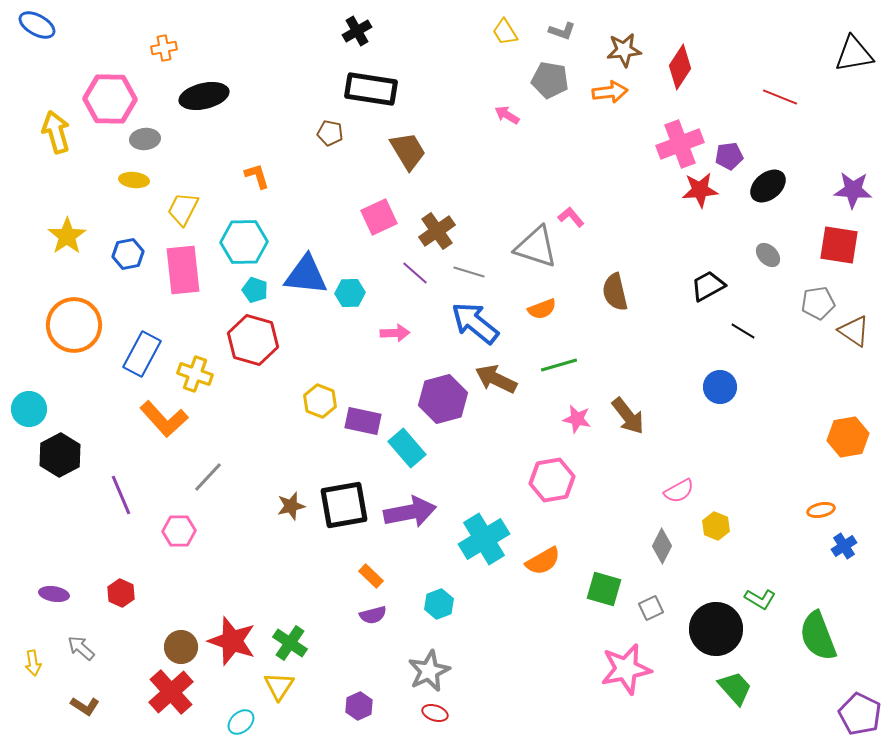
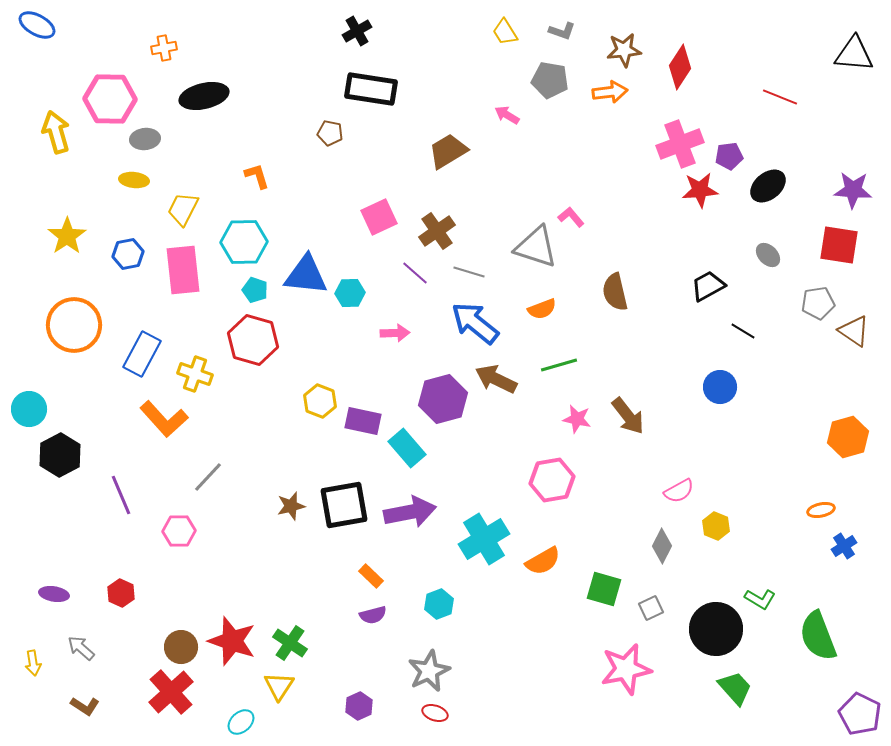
black triangle at (854, 54): rotated 15 degrees clockwise
brown trapezoid at (408, 151): moved 40 px right; rotated 90 degrees counterclockwise
orange hexagon at (848, 437): rotated 6 degrees counterclockwise
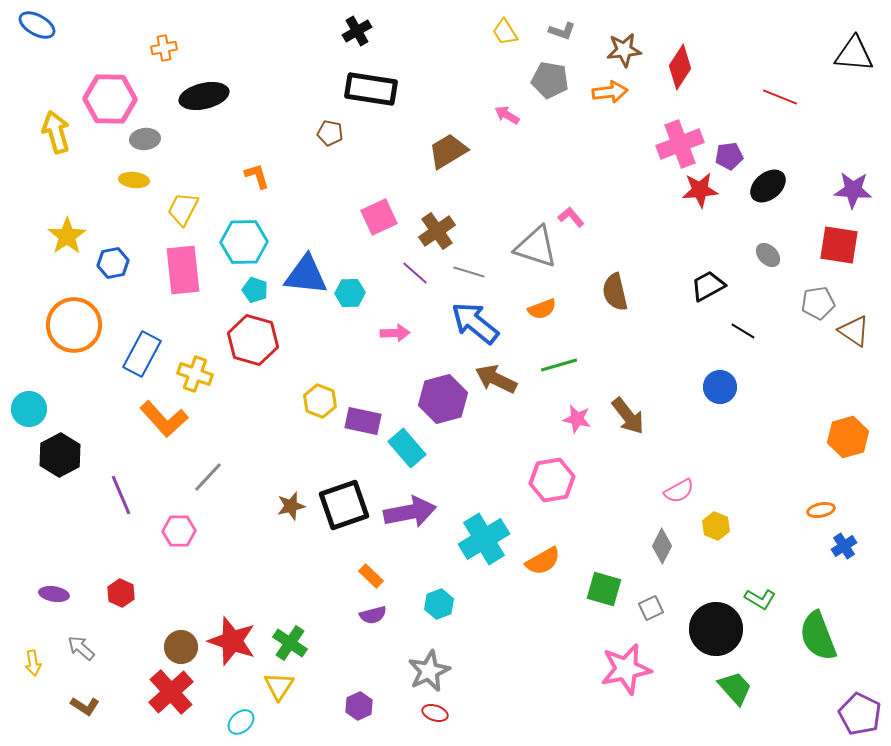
blue hexagon at (128, 254): moved 15 px left, 9 px down
black square at (344, 505): rotated 9 degrees counterclockwise
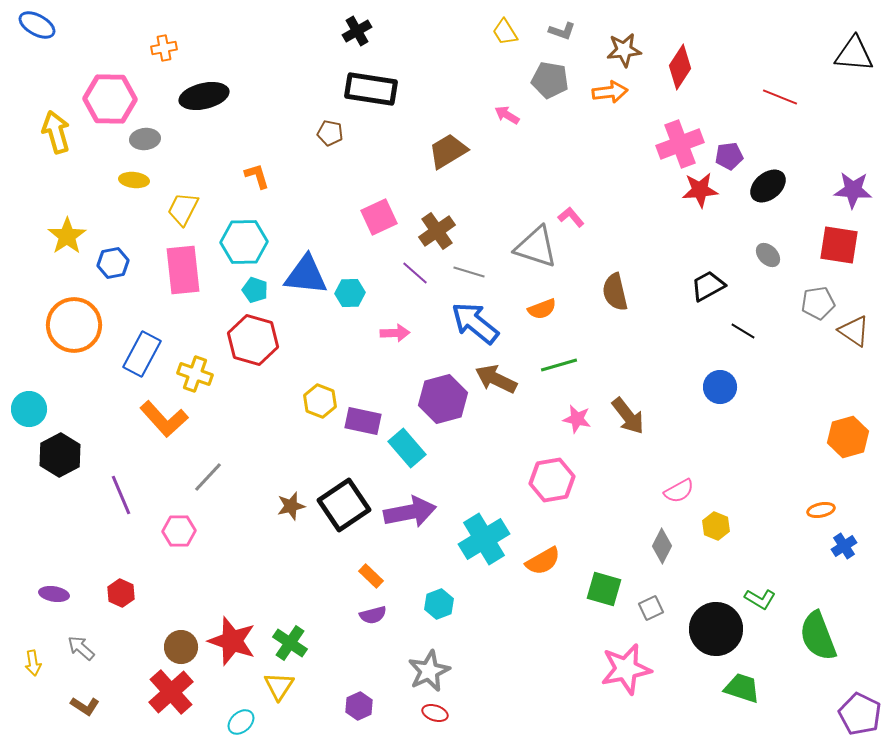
black square at (344, 505): rotated 15 degrees counterclockwise
green trapezoid at (735, 688): moved 7 px right; rotated 30 degrees counterclockwise
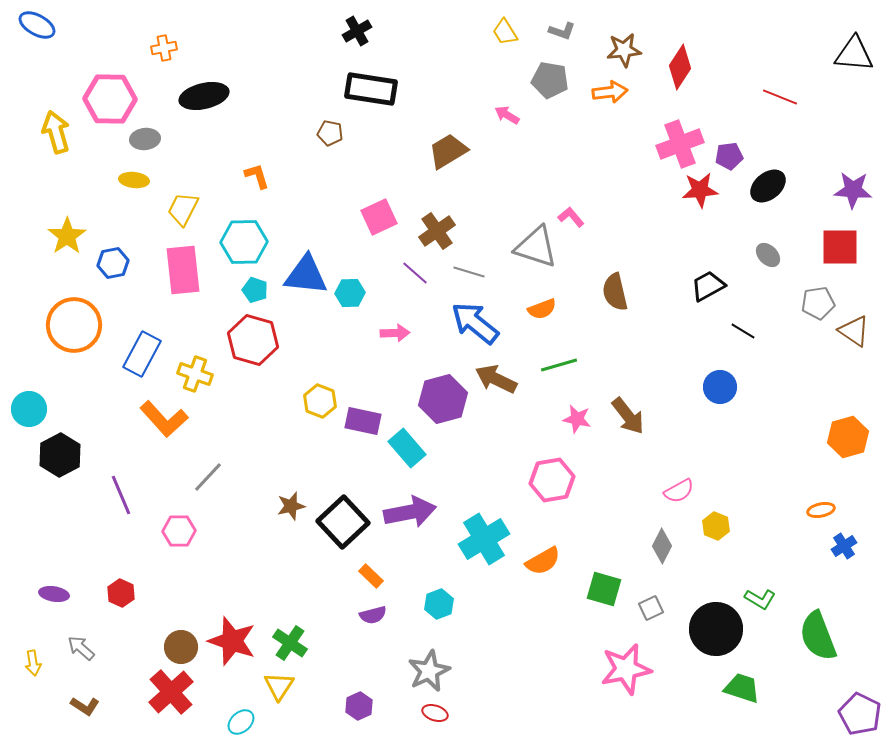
red square at (839, 245): moved 1 px right, 2 px down; rotated 9 degrees counterclockwise
black square at (344, 505): moved 1 px left, 17 px down; rotated 9 degrees counterclockwise
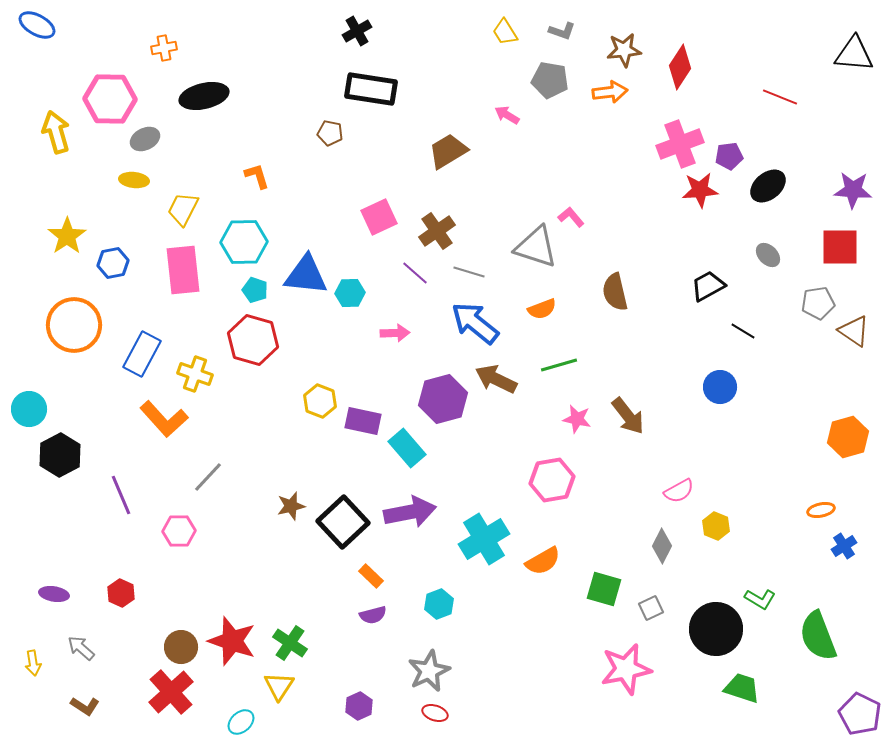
gray ellipse at (145, 139): rotated 20 degrees counterclockwise
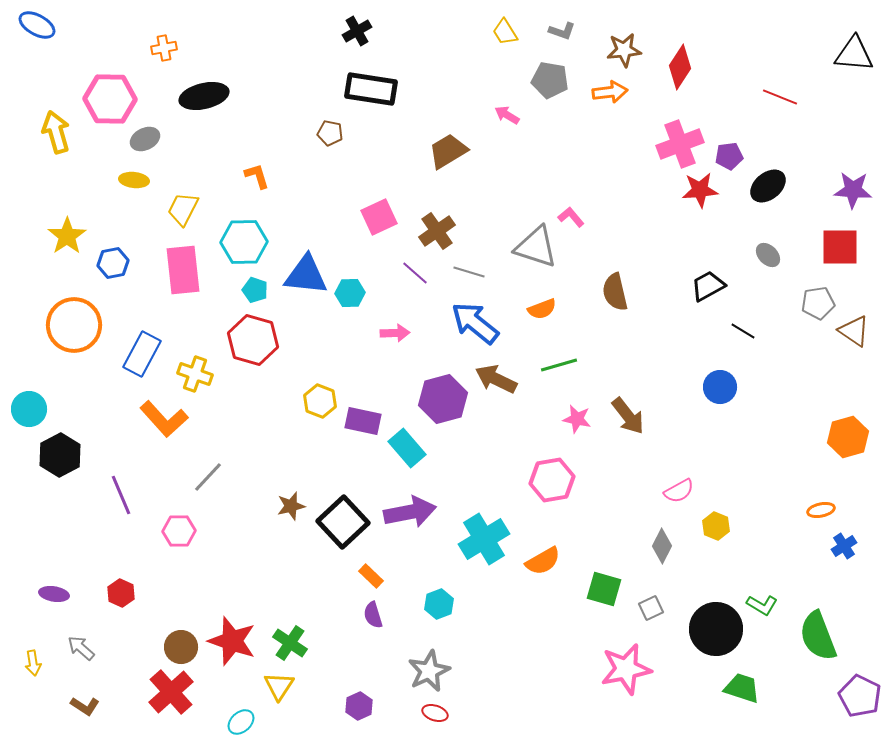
green L-shape at (760, 599): moved 2 px right, 6 px down
purple semicircle at (373, 615): rotated 88 degrees clockwise
purple pentagon at (860, 714): moved 18 px up
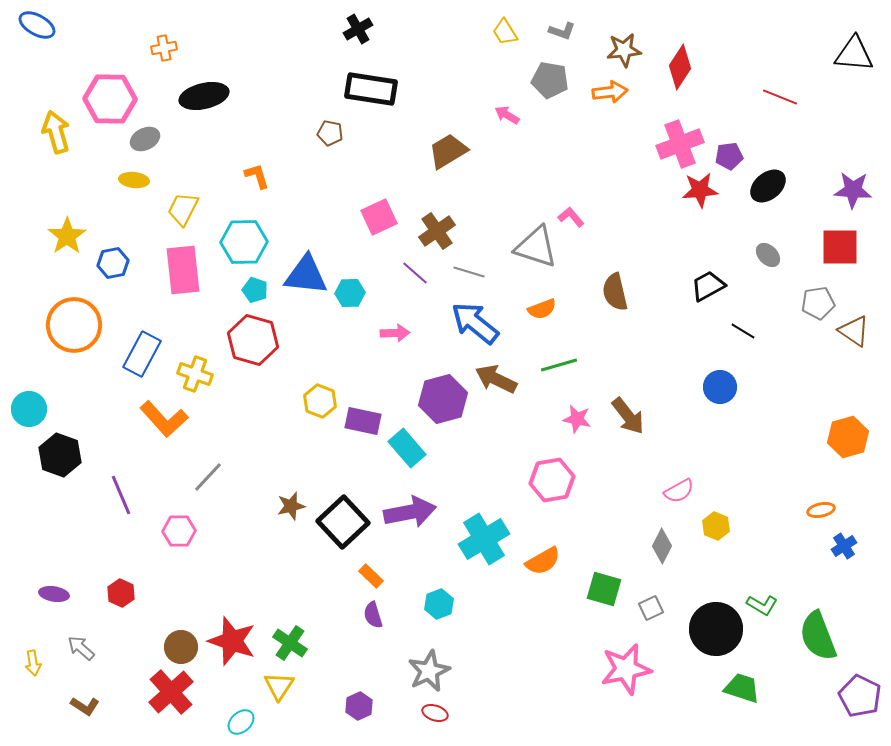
black cross at (357, 31): moved 1 px right, 2 px up
black hexagon at (60, 455): rotated 12 degrees counterclockwise
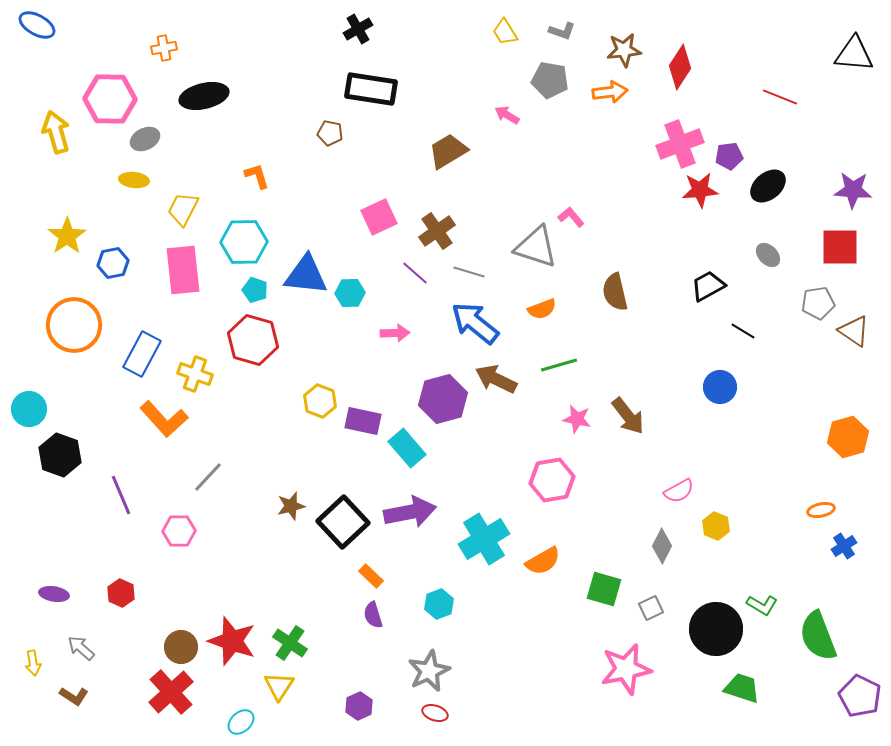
brown L-shape at (85, 706): moved 11 px left, 10 px up
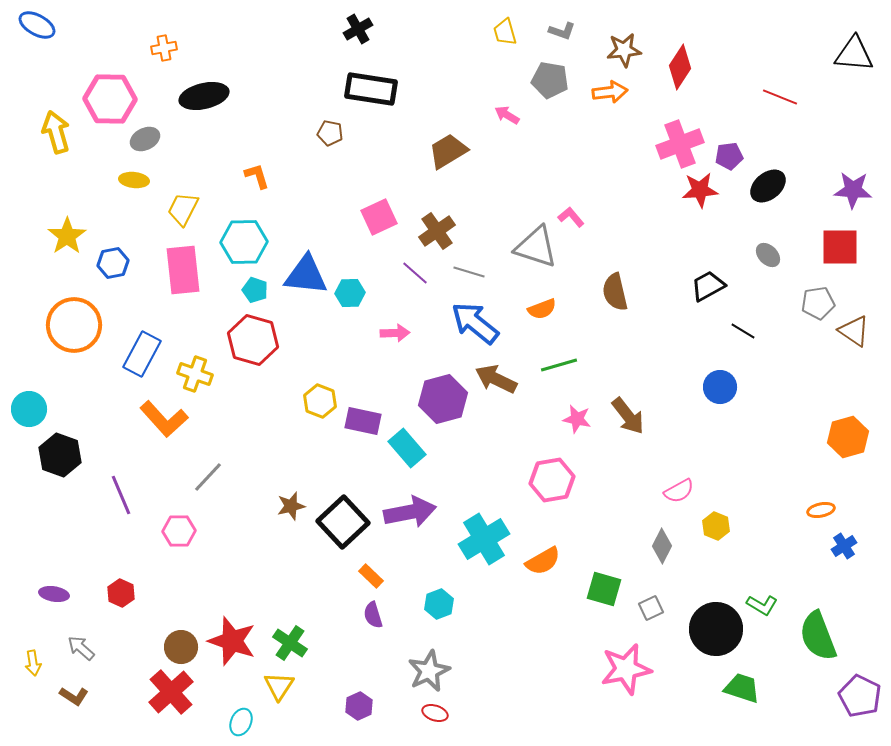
yellow trapezoid at (505, 32): rotated 16 degrees clockwise
cyan ellipse at (241, 722): rotated 24 degrees counterclockwise
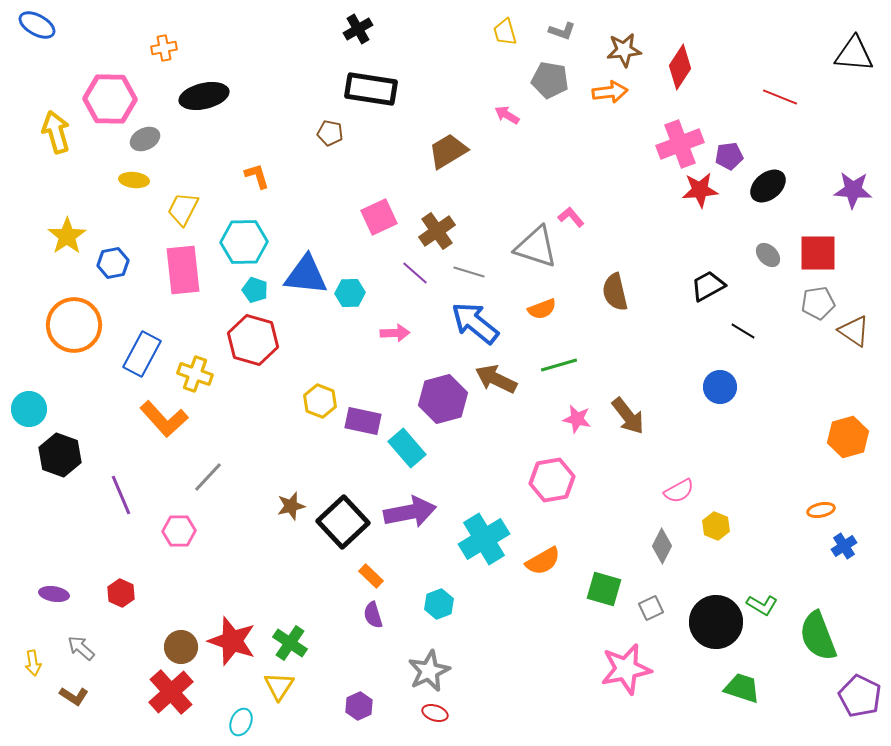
red square at (840, 247): moved 22 px left, 6 px down
black circle at (716, 629): moved 7 px up
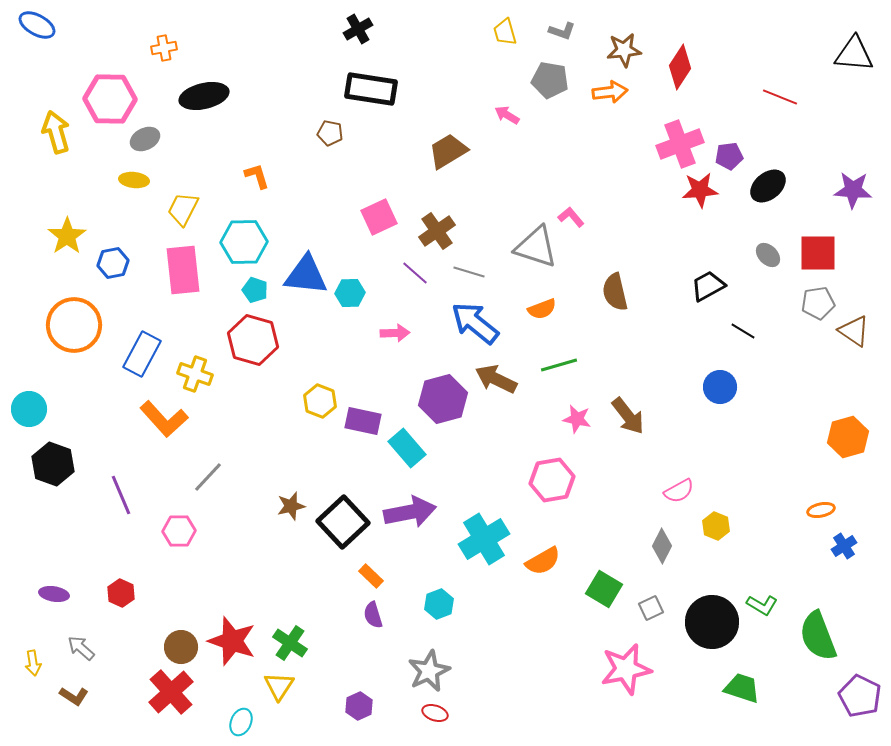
black hexagon at (60, 455): moved 7 px left, 9 px down
green square at (604, 589): rotated 15 degrees clockwise
black circle at (716, 622): moved 4 px left
